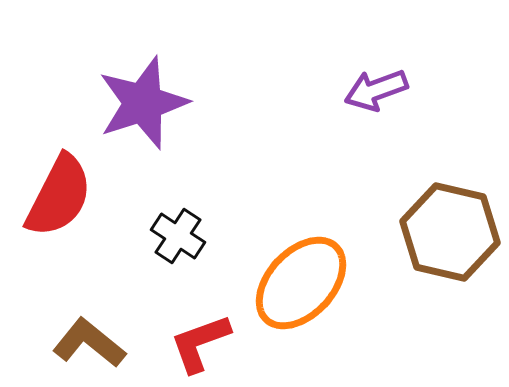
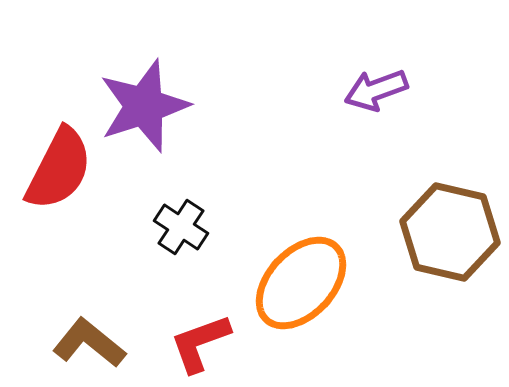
purple star: moved 1 px right, 3 px down
red semicircle: moved 27 px up
black cross: moved 3 px right, 9 px up
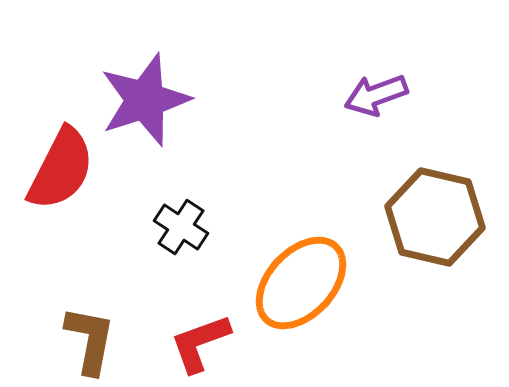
purple arrow: moved 5 px down
purple star: moved 1 px right, 6 px up
red semicircle: moved 2 px right
brown hexagon: moved 15 px left, 15 px up
brown L-shape: moved 1 px right, 3 px up; rotated 62 degrees clockwise
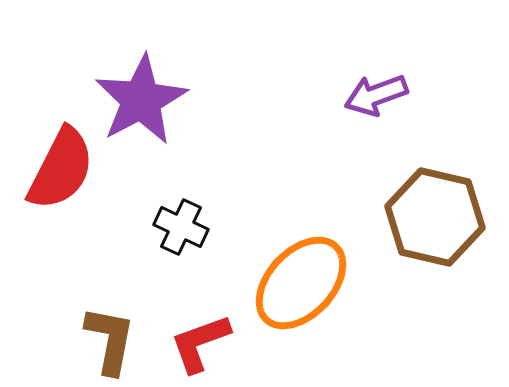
purple star: moved 4 px left; rotated 10 degrees counterclockwise
black cross: rotated 8 degrees counterclockwise
brown L-shape: moved 20 px right
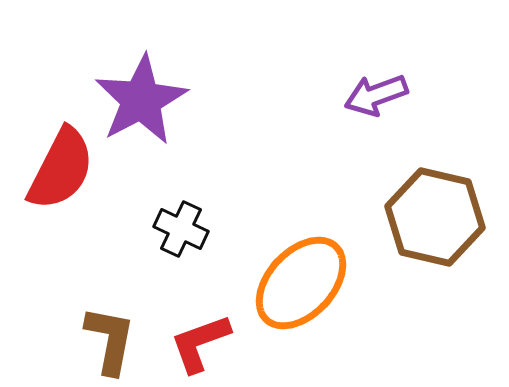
black cross: moved 2 px down
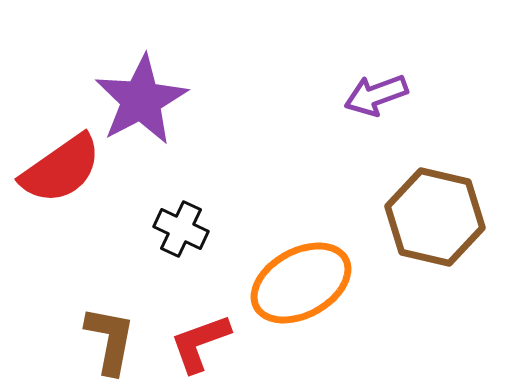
red semicircle: rotated 28 degrees clockwise
orange ellipse: rotated 18 degrees clockwise
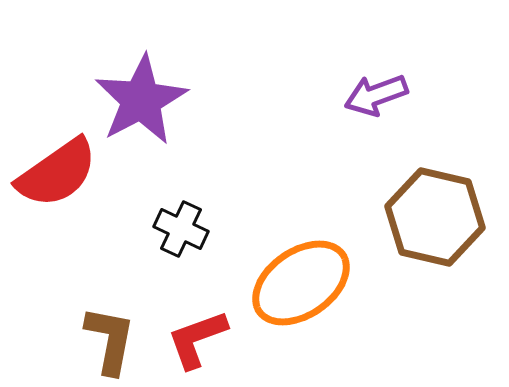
red semicircle: moved 4 px left, 4 px down
orange ellipse: rotated 6 degrees counterclockwise
red L-shape: moved 3 px left, 4 px up
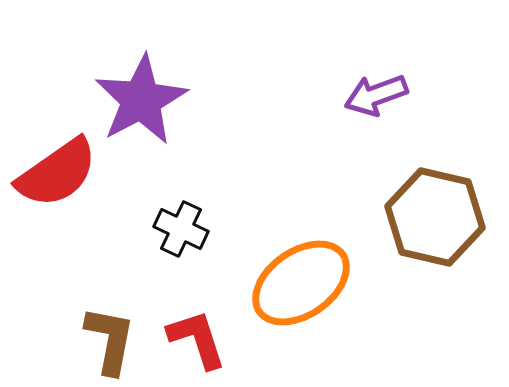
red L-shape: rotated 92 degrees clockwise
